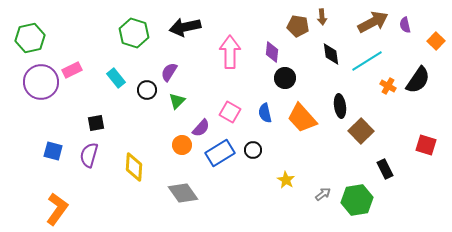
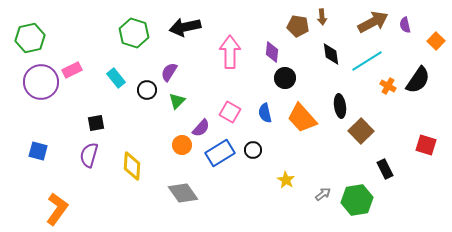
blue square at (53, 151): moved 15 px left
yellow diamond at (134, 167): moved 2 px left, 1 px up
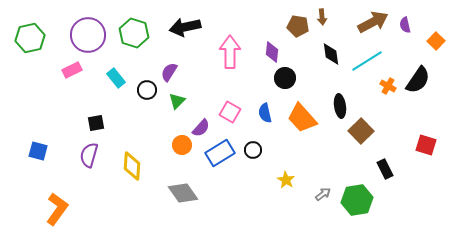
purple circle at (41, 82): moved 47 px right, 47 px up
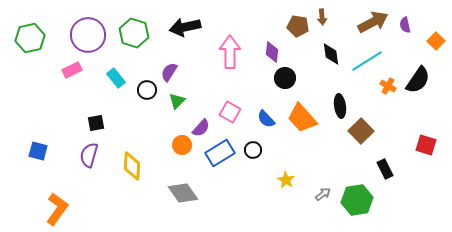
blue semicircle at (265, 113): moved 1 px right, 6 px down; rotated 30 degrees counterclockwise
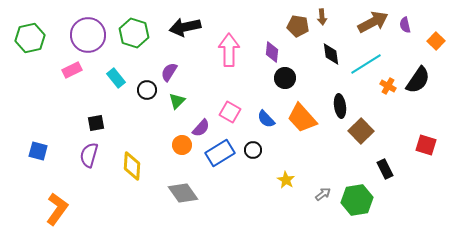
pink arrow at (230, 52): moved 1 px left, 2 px up
cyan line at (367, 61): moved 1 px left, 3 px down
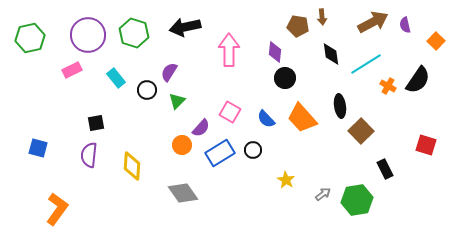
purple diamond at (272, 52): moved 3 px right
blue square at (38, 151): moved 3 px up
purple semicircle at (89, 155): rotated 10 degrees counterclockwise
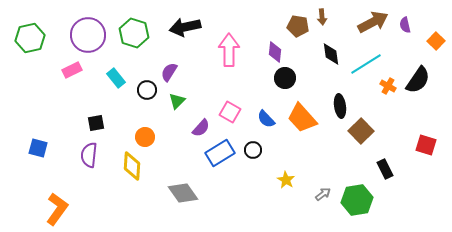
orange circle at (182, 145): moved 37 px left, 8 px up
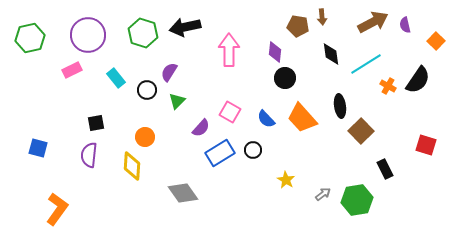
green hexagon at (134, 33): moved 9 px right
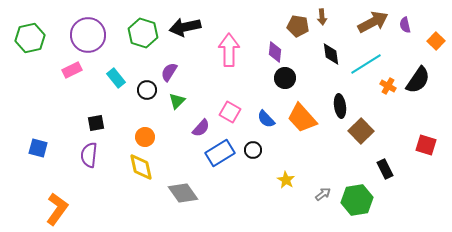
yellow diamond at (132, 166): moved 9 px right, 1 px down; rotated 16 degrees counterclockwise
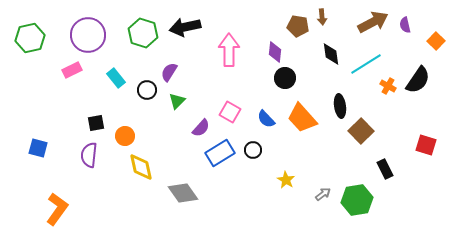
orange circle at (145, 137): moved 20 px left, 1 px up
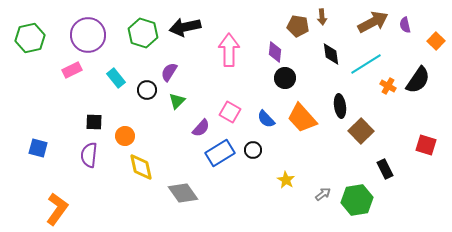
black square at (96, 123): moved 2 px left, 1 px up; rotated 12 degrees clockwise
